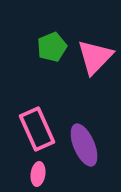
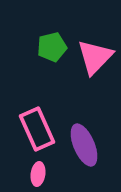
green pentagon: rotated 8 degrees clockwise
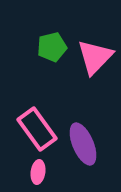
pink rectangle: rotated 12 degrees counterclockwise
purple ellipse: moved 1 px left, 1 px up
pink ellipse: moved 2 px up
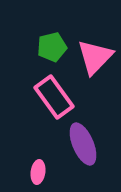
pink rectangle: moved 17 px right, 32 px up
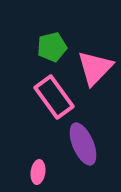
pink triangle: moved 11 px down
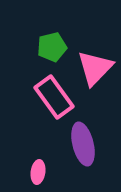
purple ellipse: rotated 9 degrees clockwise
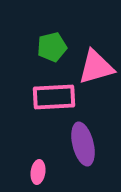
pink triangle: moved 1 px right, 1 px up; rotated 30 degrees clockwise
pink rectangle: rotated 57 degrees counterclockwise
